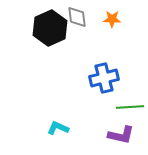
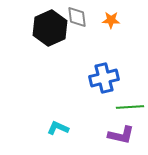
orange star: moved 1 px left, 1 px down
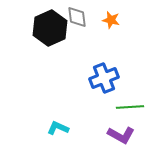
orange star: rotated 12 degrees clockwise
blue cross: rotated 8 degrees counterclockwise
purple L-shape: rotated 16 degrees clockwise
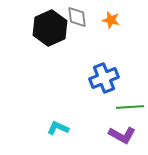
purple L-shape: moved 1 px right
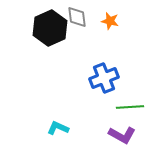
orange star: moved 1 px left, 1 px down
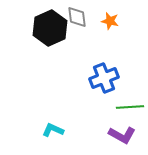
cyan L-shape: moved 5 px left, 2 px down
